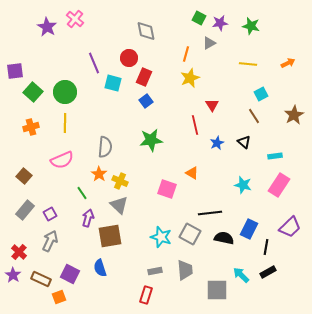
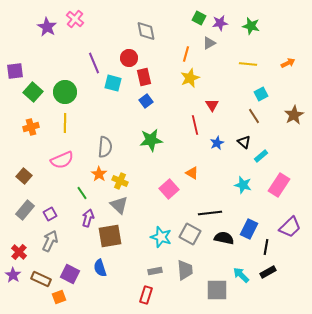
red rectangle at (144, 77): rotated 36 degrees counterclockwise
cyan rectangle at (275, 156): moved 14 px left; rotated 32 degrees counterclockwise
pink square at (167, 189): moved 2 px right; rotated 30 degrees clockwise
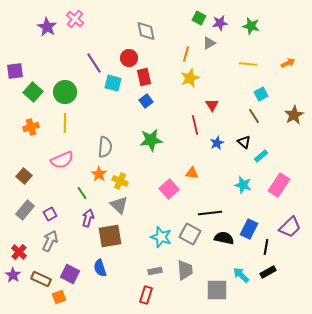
purple line at (94, 63): rotated 10 degrees counterclockwise
orange triangle at (192, 173): rotated 24 degrees counterclockwise
